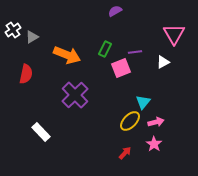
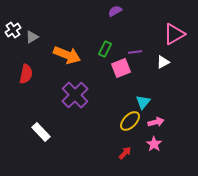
pink triangle: rotated 30 degrees clockwise
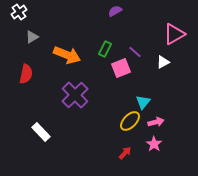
white cross: moved 6 px right, 18 px up
purple line: rotated 48 degrees clockwise
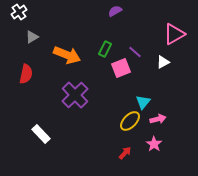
pink arrow: moved 2 px right, 3 px up
white rectangle: moved 2 px down
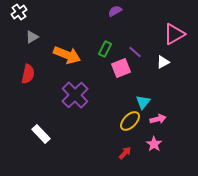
red semicircle: moved 2 px right
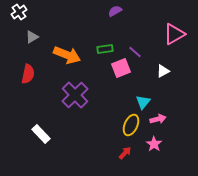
green rectangle: rotated 56 degrees clockwise
white triangle: moved 9 px down
yellow ellipse: moved 1 px right, 4 px down; rotated 20 degrees counterclockwise
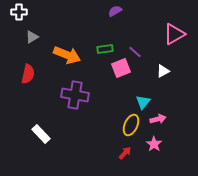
white cross: rotated 35 degrees clockwise
purple cross: rotated 36 degrees counterclockwise
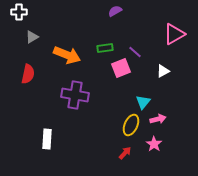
green rectangle: moved 1 px up
white rectangle: moved 6 px right, 5 px down; rotated 48 degrees clockwise
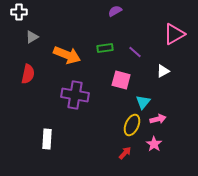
pink square: moved 12 px down; rotated 36 degrees clockwise
yellow ellipse: moved 1 px right
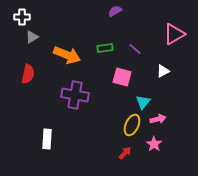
white cross: moved 3 px right, 5 px down
purple line: moved 3 px up
pink square: moved 1 px right, 3 px up
